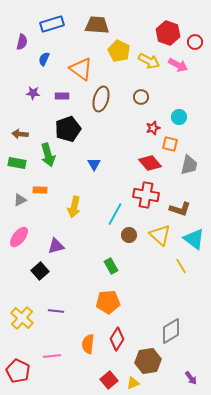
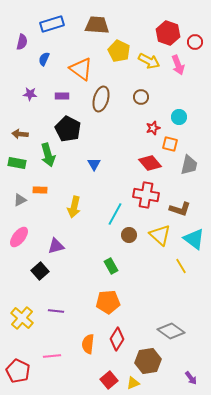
pink arrow at (178, 65): rotated 42 degrees clockwise
purple star at (33, 93): moved 3 px left, 1 px down
black pentagon at (68, 129): rotated 25 degrees counterclockwise
gray diamond at (171, 331): rotated 68 degrees clockwise
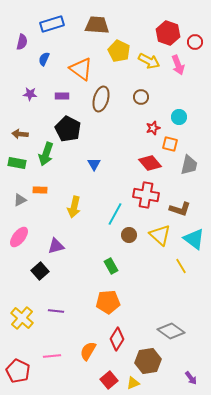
green arrow at (48, 155): moved 2 px left, 1 px up; rotated 35 degrees clockwise
orange semicircle at (88, 344): moved 7 px down; rotated 24 degrees clockwise
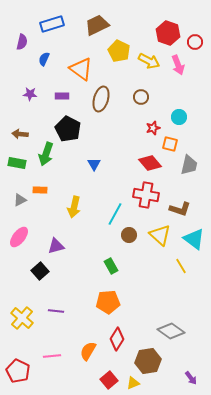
brown trapezoid at (97, 25): rotated 30 degrees counterclockwise
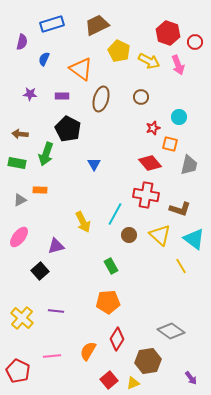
yellow arrow at (74, 207): moved 9 px right, 15 px down; rotated 40 degrees counterclockwise
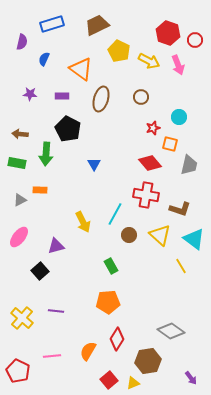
red circle at (195, 42): moved 2 px up
green arrow at (46, 154): rotated 15 degrees counterclockwise
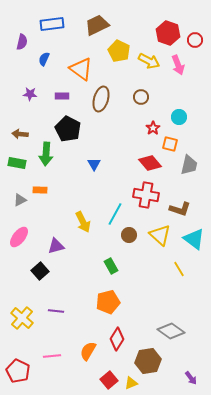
blue rectangle at (52, 24): rotated 10 degrees clockwise
red star at (153, 128): rotated 16 degrees counterclockwise
yellow line at (181, 266): moved 2 px left, 3 px down
orange pentagon at (108, 302): rotated 10 degrees counterclockwise
yellow triangle at (133, 383): moved 2 px left
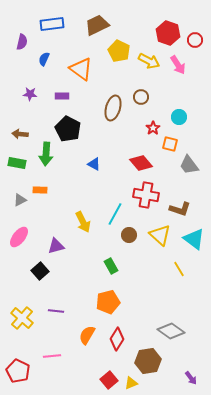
pink arrow at (178, 65): rotated 12 degrees counterclockwise
brown ellipse at (101, 99): moved 12 px right, 9 px down
red diamond at (150, 163): moved 9 px left
blue triangle at (94, 164): rotated 32 degrees counterclockwise
gray trapezoid at (189, 165): rotated 130 degrees clockwise
orange semicircle at (88, 351): moved 1 px left, 16 px up
